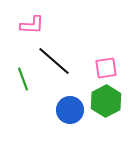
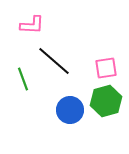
green hexagon: rotated 12 degrees clockwise
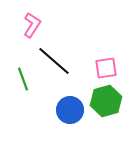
pink L-shape: rotated 60 degrees counterclockwise
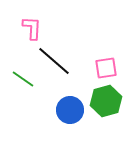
pink L-shape: moved 3 px down; rotated 30 degrees counterclockwise
green line: rotated 35 degrees counterclockwise
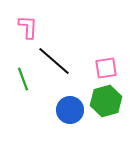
pink L-shape: moved 4 px left, 1 px up
green line: rotated 35 degrees clockwise
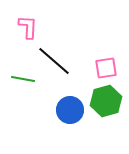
green line: rotated 60 degrees counterclockwise
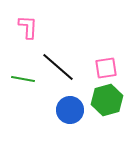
black line: moved 4 px right, 6 px down
green hexagon: moved 1 px right, 1 px up
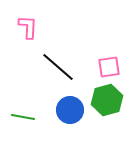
pink square: moved 3 px right, 1 px up
green line: moved 38 px down
